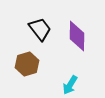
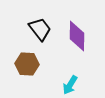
brown hexagon: rotated 20 degrees clockwise
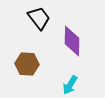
black trapezoid: moved 1 px left, 11 px up
purple diamond: moved 5 px left, 5 px down
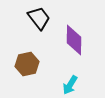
purple diamond: moved 2 px right, 1 px up
brown hexagon: rotated 15 degrees counterclockwise
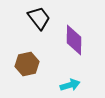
cyan arrow: rotated 138 degrees counterclockwise
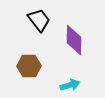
black trapezoid: moved 2 px down
brown hexagon: moved 2 px right, 2 px down; rotated 10 degrees clockwise
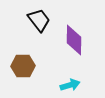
brown hexagon: moved 6 px left
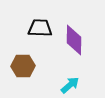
black trapezoid: moved 1 px right, 8 px down; rotated 50 degrees counterclockwise
cyan arrow: rotated 24 degrees counterclockwise
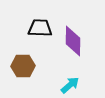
purple diamond: moved 1 px left, 1 px down
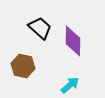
black trapezoid: rotated 40 degrees clockwise
brown hexagon: rotated 15 degrees clockwise
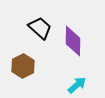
brown hexagon: rotated 20 degrees clockwise
cyan arrow: moved 7 px right
